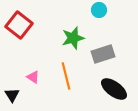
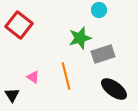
green star: moved 7 px right
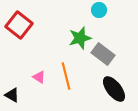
gray rectangle: rotated 55 degrees clockwise
pink triangle: moved 6 px right
black ellipse: rotated 16 degrees clockwise
black triangle: rotated 28 degrees counterclockwise
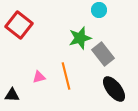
gray rectangle: rotated 15 degrees clockwise
pink triangle: rotated 48 degrees counterclockwise
black triangle: rotated 28 degrees counterclockwise
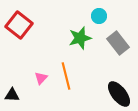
cyan circle: moved 6 px down
gray rectangle: moved 15 px right, 11 px up
pink triangle: moved 2 px right, 1 px down; rotated 32 degrees counterclockwise
black ellipse: moved 5 px right, 5 px down
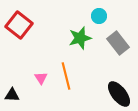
pink triangle: rotated 16 degrees counterclockwise
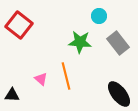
green star: moved 4 px down; rotated 20 degrees clockwise
pink triangle: moved 1 px down; rotated 16 degrees counterclockwise
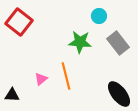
red square: moved 3 px up
pink triangle: rotated 40 degrees clockwise
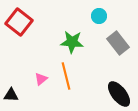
green star: moved 8 px left
black triangle: moved 1 px left
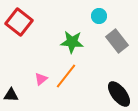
gray rectangle: moved 1 px left, 2 px up
orange line: rotated 52 degrees clockwise
